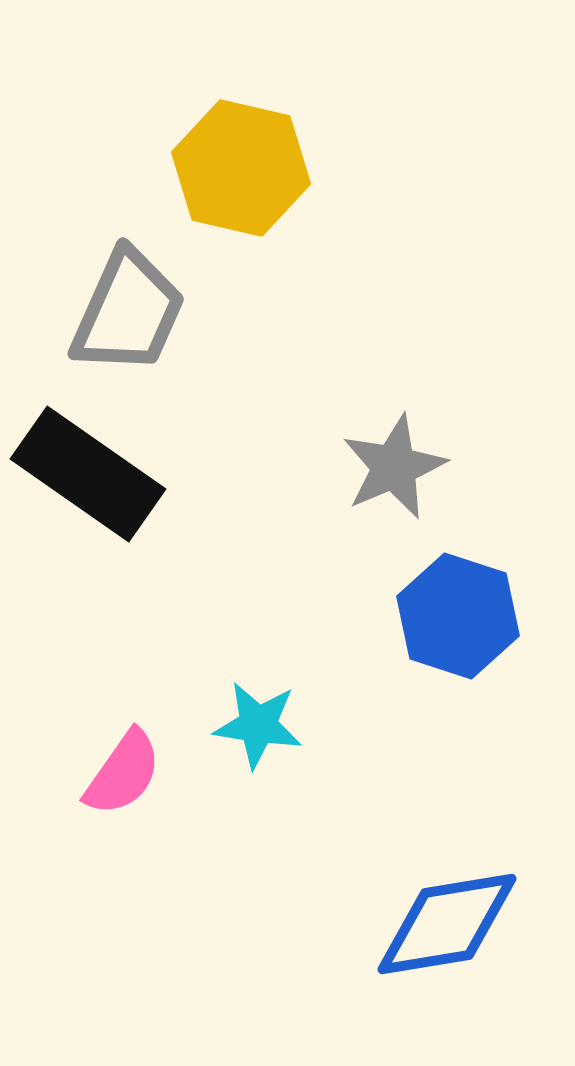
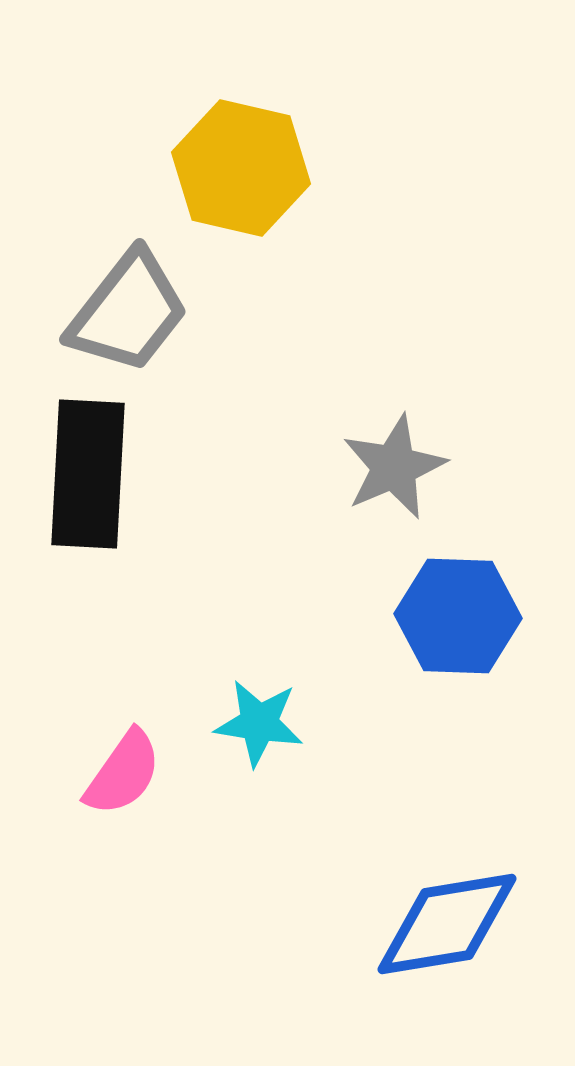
gray trapezoid: rotated 14 degrees clockwise
black rectangle: rotated 58 degrees clockwise
blue hexagon: rotated 16 degrees counterclockwise
cyan star: moved 1 px right, 2 px up
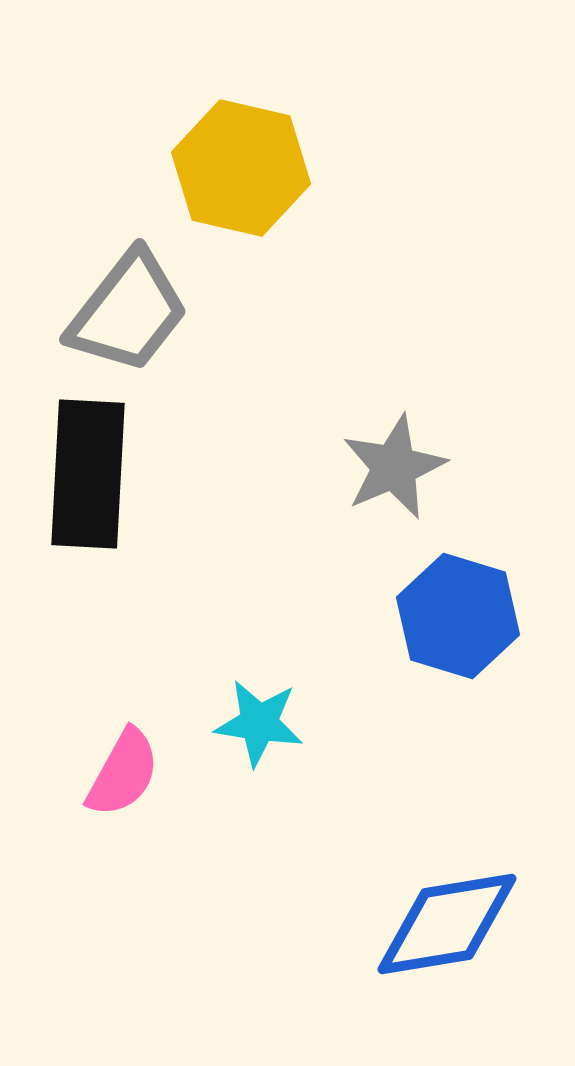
blue hexagon: rotated 15 degrees clockwise
pink semicircle: rotated 6 degrees counterclockwise
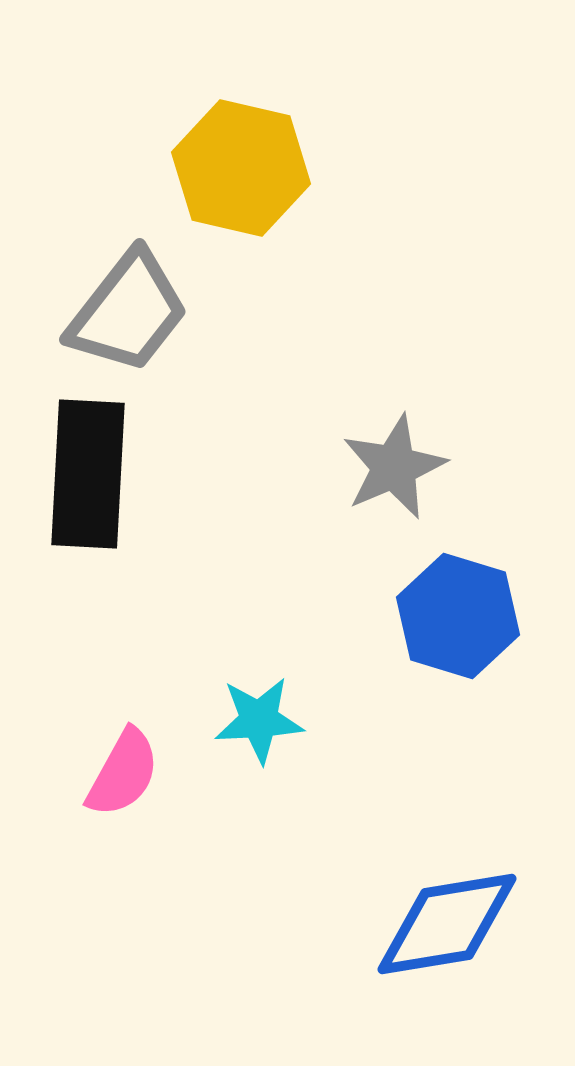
cyan star: moved 3 px up; rotated 12 degrees counterclockwise
